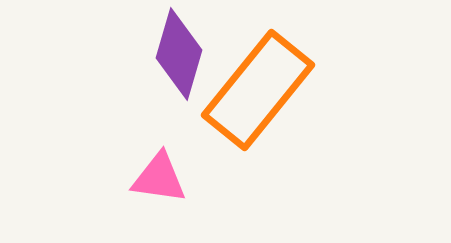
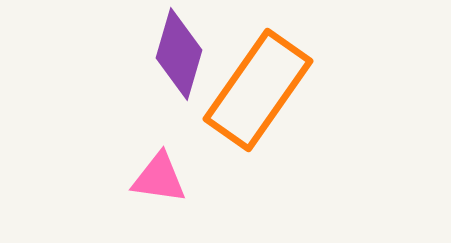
orange rectangle: rotated 4 degrees counterclockwise
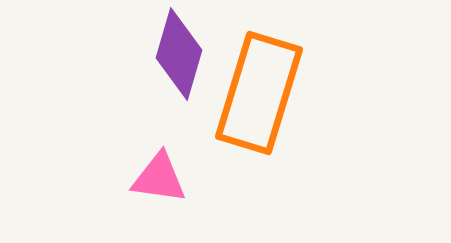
orange rectangle: moved 1 px right, 3 px down; rotated 18 degrees counterclockwise
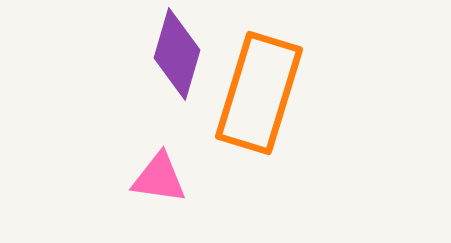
purple diamond: moved 2 px left
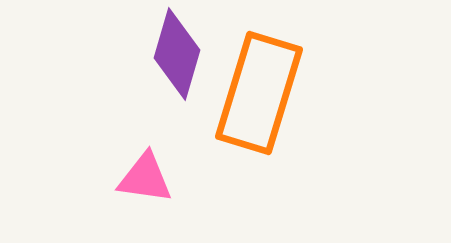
pink triangle: moved 14 px left
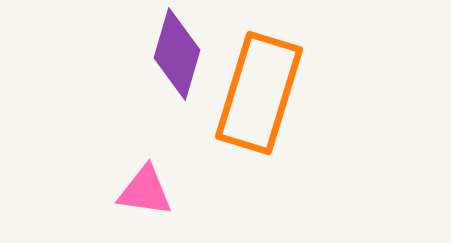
pink triangle: moved 13 px down
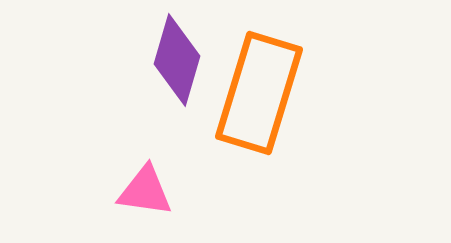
purple diamond: moved 6 px down
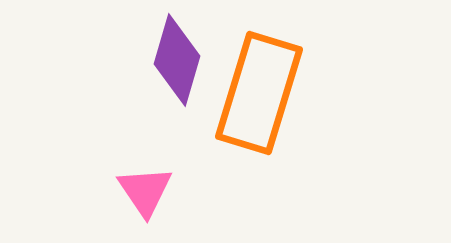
pink triangle: rotated 48 degrees clockwise
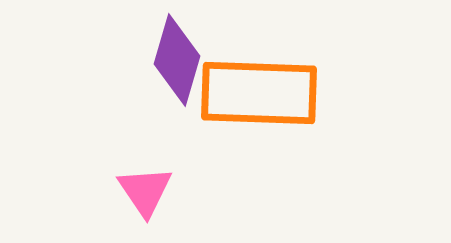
orange rectangle: rotated 75 degrees clockwise
